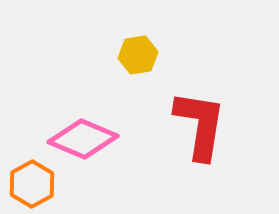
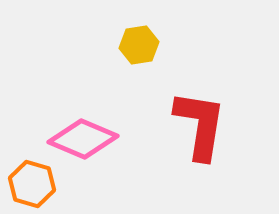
yellow hexagon: moved 1 px right, 10 px up
orange hexagon: rotated 15 degrees counterclockwise
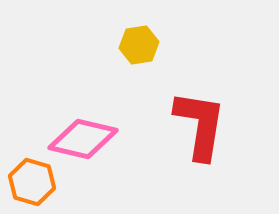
pink diamond: rotated 10 degrees counterclockwise
orange hexagon: moved 2 px up
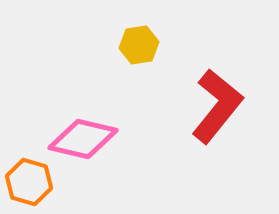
red L-shape: moved 17 px right, 19 px up; rotated 30 degrees clockwise
orange hexagon: moved 3 px left
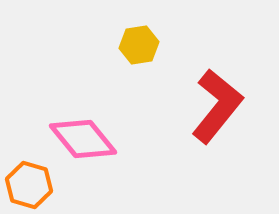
pink diamond: rotated 38 degrees clockwise
orange hexagon: moved 3 px down
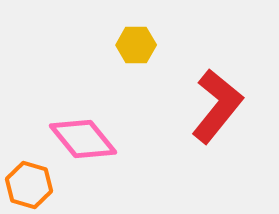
yellow hexagon: moved 3 px left; rotated 9 degrees clockwise
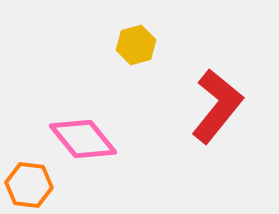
yellow hexagon: rotated 15 degrees counterclockwise
orange hexagon: rotated 9 degrees counterclockwise
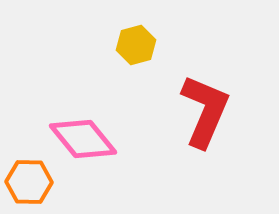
red L-shape: moved 12 px left, 5 px down; rotated 16 degrees counterclockwise
orange hexagon: moved 3 px up; rotated 6 degrees counterclockwise
